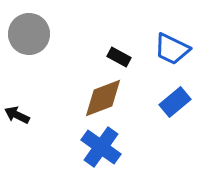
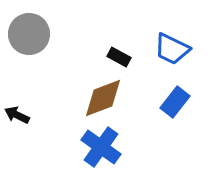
blue rectangle: rotated 12 degrees counterclockwise
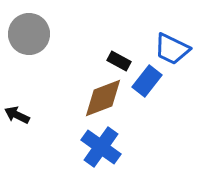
black rectangle: moved 4 px down
blue rectangle: moved 28 px left, 21 px up
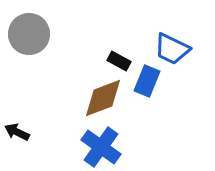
blue rectangle: rotated 16 degrees counterclockwise
black arrow: moved 17 px down
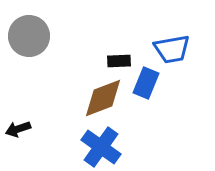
gray circle: moved 2 px down
blue trapezoid: rotated 36 degrees counterclockwise
black rectangle: rotated 30 degrees counterclockwise
blue rectangle: moved 1 px left, 2 px down
black arrow: moved 1 px right, 3 px up; rotated 45 degrees counterclockwise
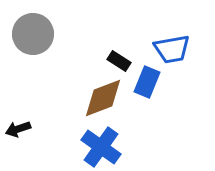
gray circle: moved 4 px right, 2 px up
black rectangle: rotated 35 degrees clockwise
blue rectangle: moved 1 px right, 1 px up
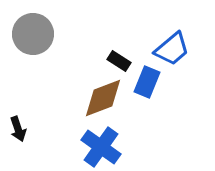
blue trapezoid: rotated 30 degrees counterclockwise
black arrow: rotated 90 degrees counterclockwise
